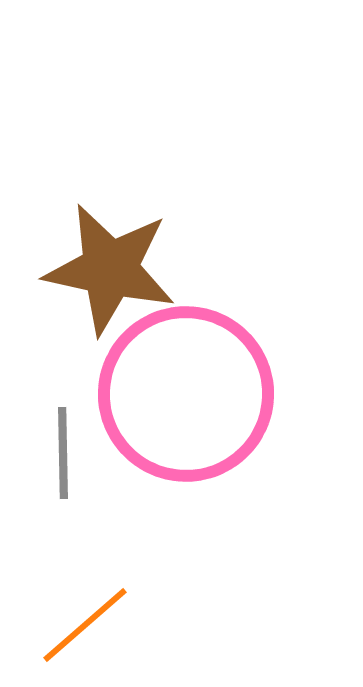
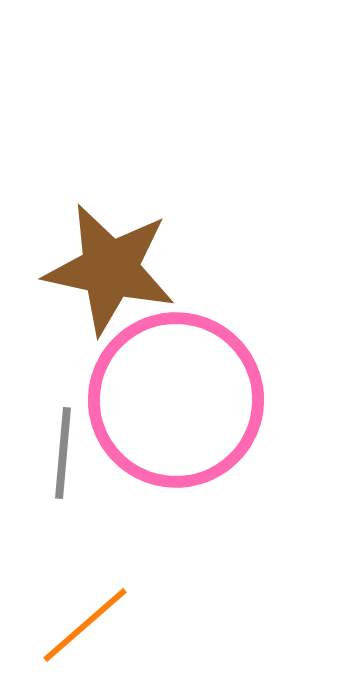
pink circle: moved 10 px left, 6 px down
gray line: rotated 6 degrees clockwise
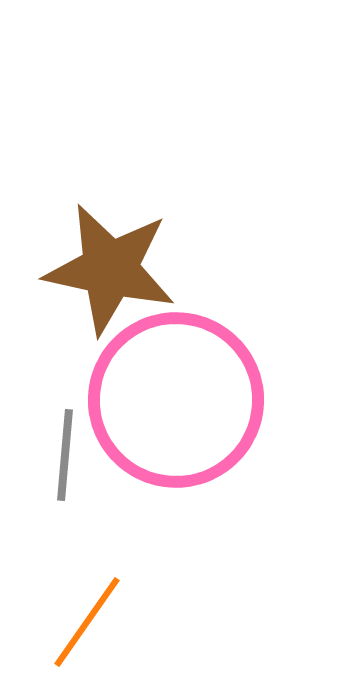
gray line: moved 2 px right, 2 px down
orange line: moved 2 px right, 3 px up; rotated 14 degrees counterclockwise
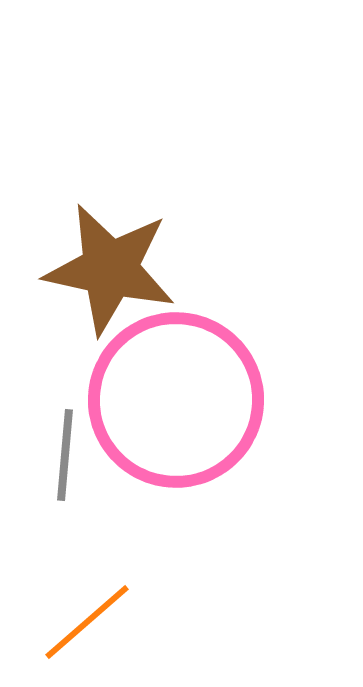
orange line: rotated 14 degrees clockwise
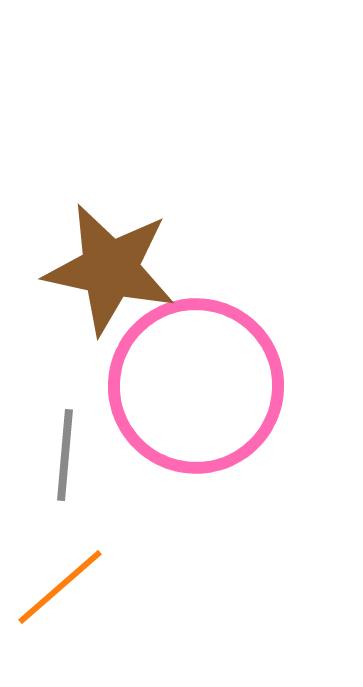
pink circle: moved 20 px right, 14 px up
orange line: moved 27 px left, 35 px up
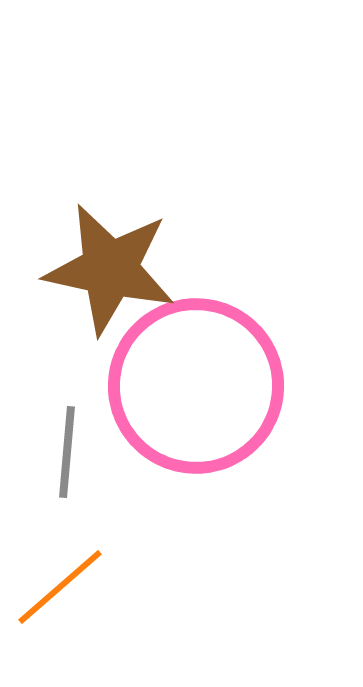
gray line: moved 2 px right, 3 px up
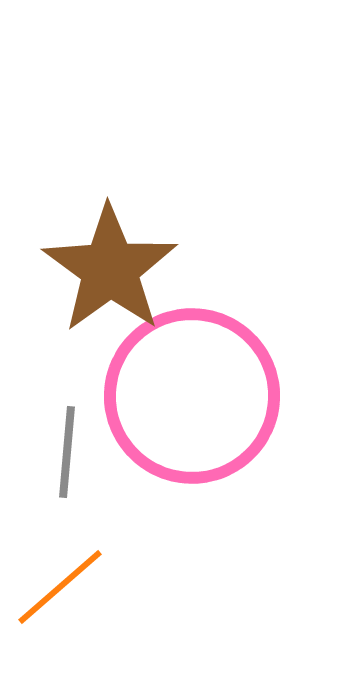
brown star: rotated 24 degrees clockwise
pink circle: moved 4 px left, 10 px down
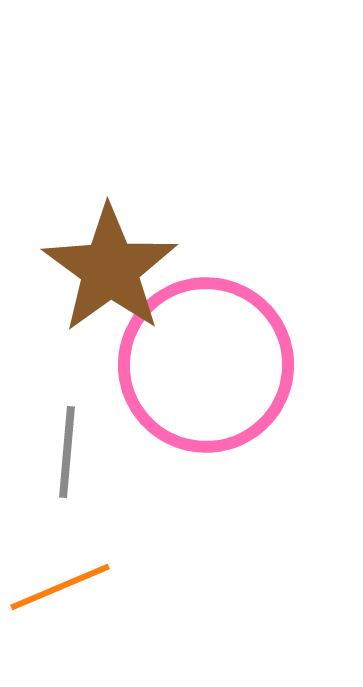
pink circle: moved 14 px right, 31 px up
orange line: rotated 18 degrees clockwise
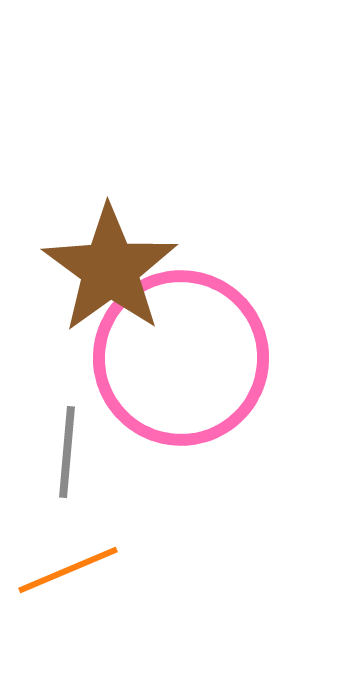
pink circle: moved 25 px left, 7 px up
orange line: moved 8 px right, 17 px up
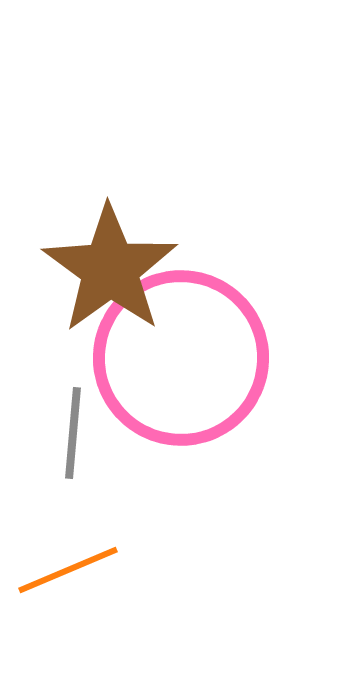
gray line: moved 6 px right, 19 px up
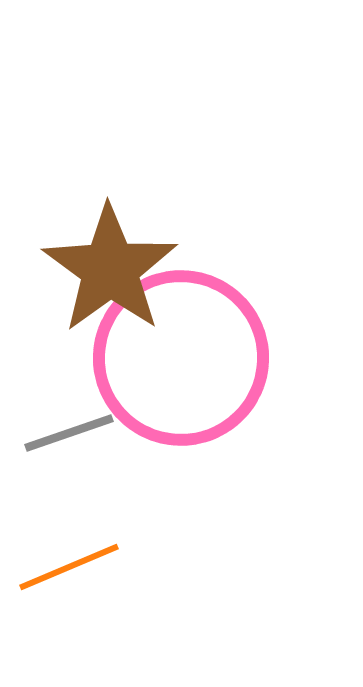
gray line: moved 4 px left; rotated 66 degrees clockwise
orange line: moved 1 px right, 3 px up
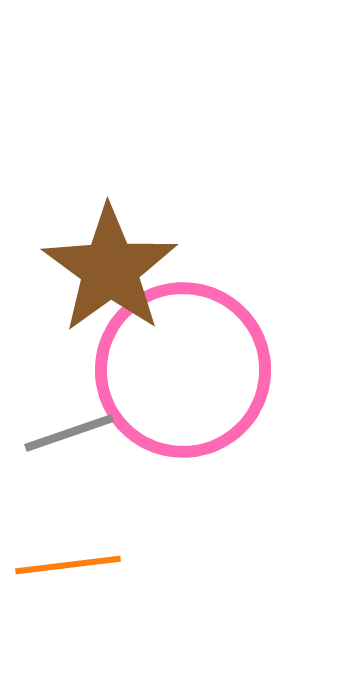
pink circle: moved 2 px right, 12 px down
orange line: moved 1 px left, 2 px up; rotated 16 degrees clockwise
